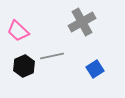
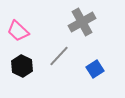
gray line: moved 7 px right; rotated 35 degrees counterclockwise
black hexagon: moved 2 px left; rotated 10 degrees counterclockwise
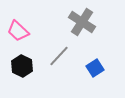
gray cross: rotated 28 degrees counterclockwise
blue square: moved 1 px up
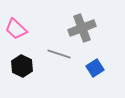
gray cross: moved 6 px down; rotated 36 degrees clockwise
pink trapezoid: moved 2 px left, 2 px up
gray line: moved 2 px up; rotated 65 degrees clockwise
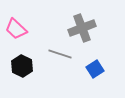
gray line: moved 1 px right
blue square: moved 1 px down
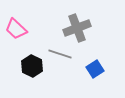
gray cross: moved 5 px left
black hexagon: moved 10 px right
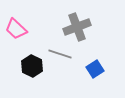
gray cross: moved 1 px up
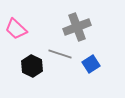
blue square: moved 4 px left, 5 px up
